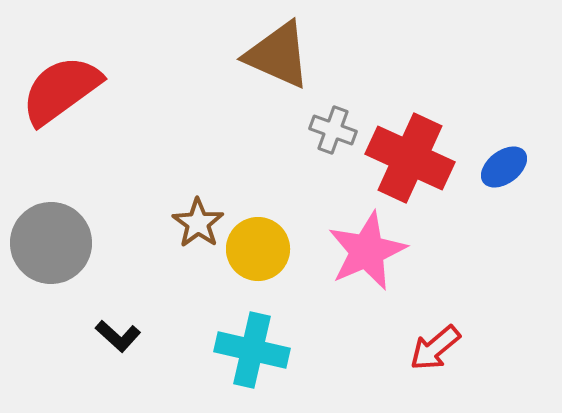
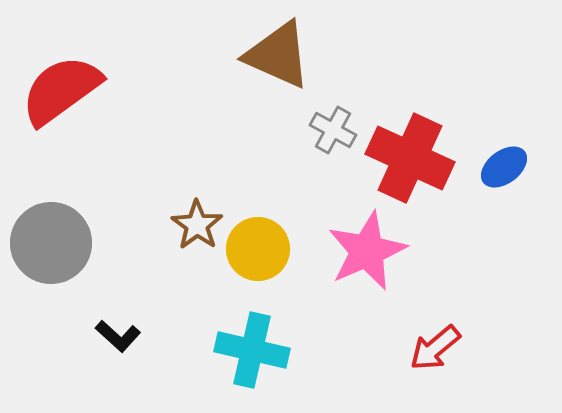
gray cross: rotated 9 degrees clockwise
brown star: moved 1 px left, 2 px down
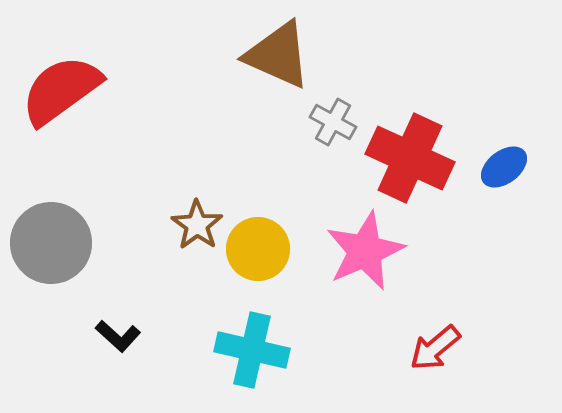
gray cross: moved 8 px up
pink star: moved 2 px left
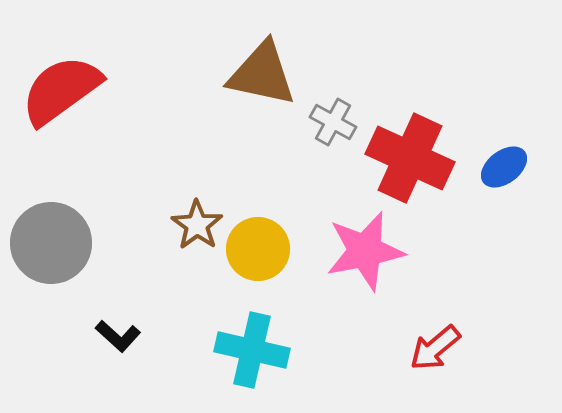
brown triangle: moved 16 px left, 19 px down; rotated 12 degrees counterclockwise
pink star: rotated 12 degrees clockwise
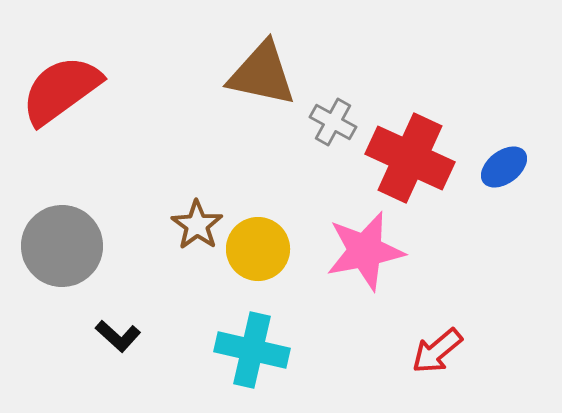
gray circle: moved 11 px right, 3 px down
red arrow: moved 2 px right, 3 px down
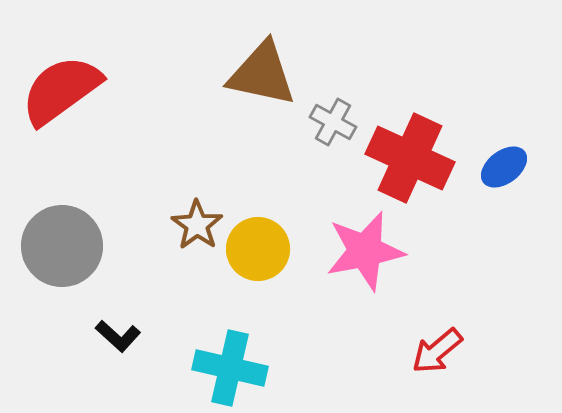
cyan cross: moved 22 px left, 18 px down
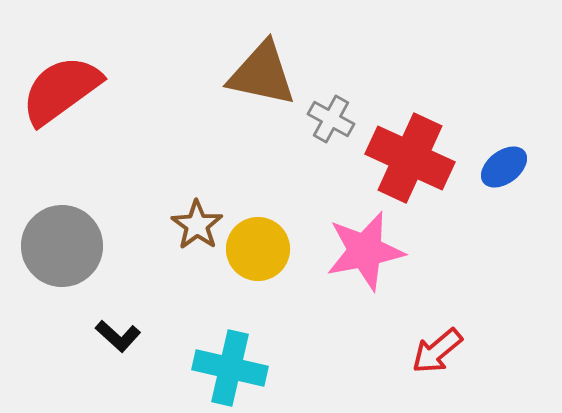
gray cross: moved 2 px left, 3 px up
